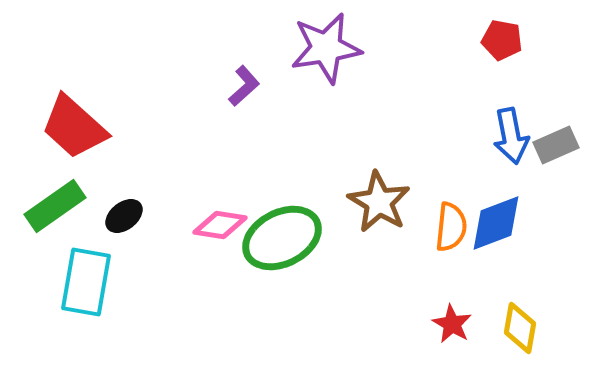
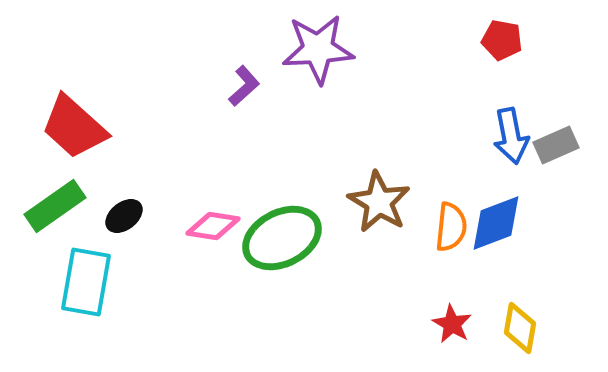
purple star: moved 8 px left, 1 px down; rotated 6 degrees clockwise
pink diamond: moved 7 px left, 1 px down
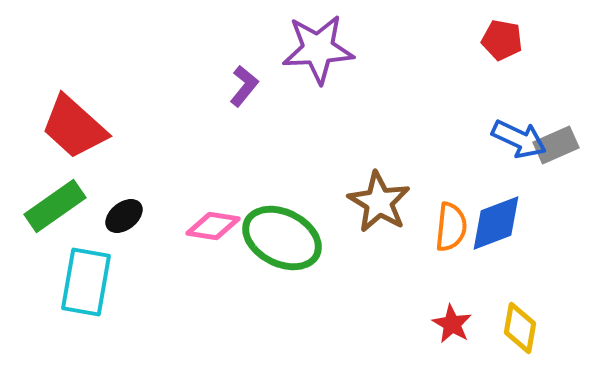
purple L-shape: rotated 9 degrees counterclockwise
blue arrow: moved 8 px right, 3 px down; rotated 54 degrees counterclockwise
green ellipse: rotated 54 degrees clockwise
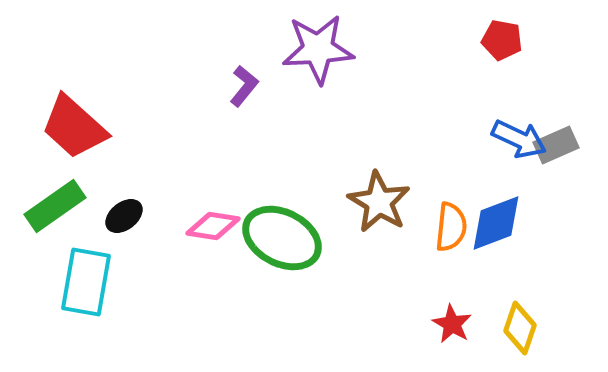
yellow diamond: rotated 9 degrees clockwise
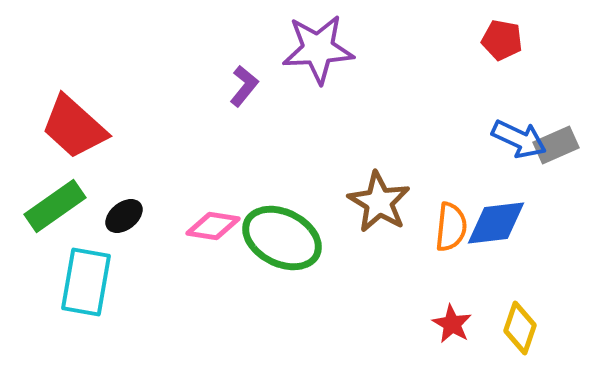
blue diamond: rotated 14 degrees clockwise
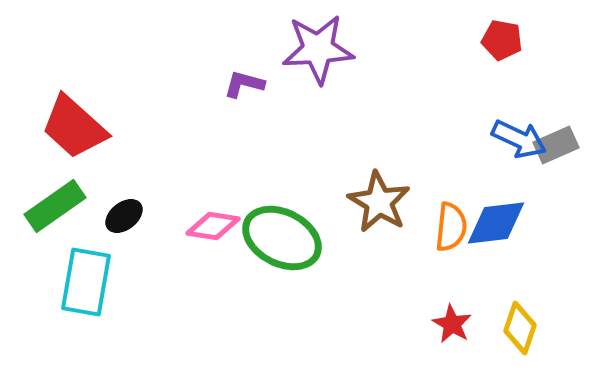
purple L-shape: moved 2 px up; rotated 114 degrees counterclockwise
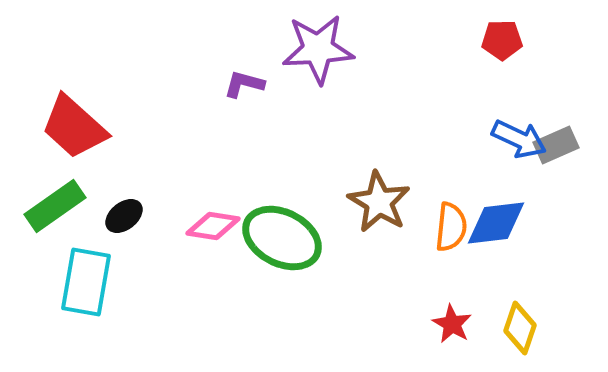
red pentagon: rotated 12 degrees counterclockwise
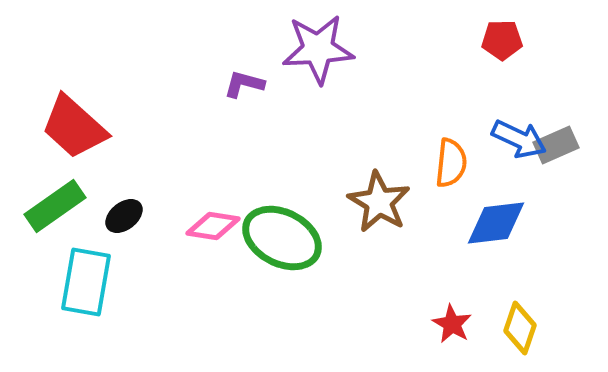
orange semicircle: moved 64 px up
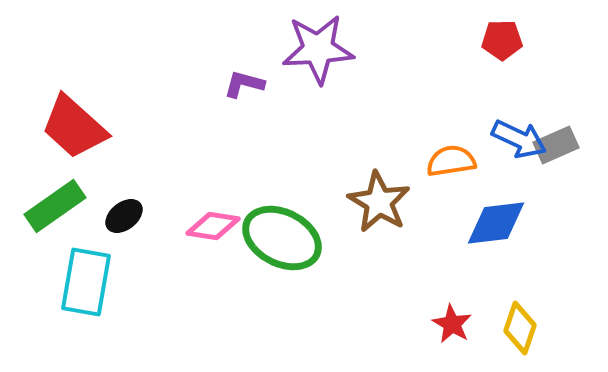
orange semicircle: moved 2 px up; rotated 105 degrees counterclockwise
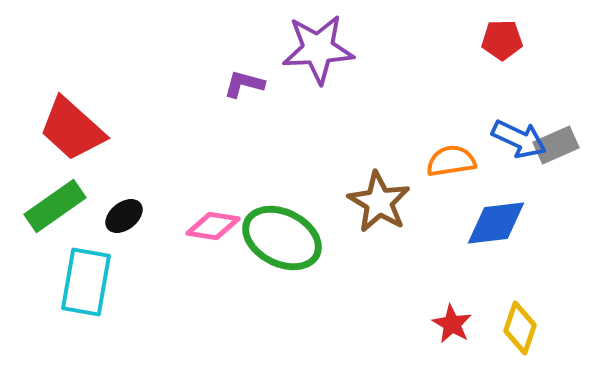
red trapezoid: moved 2 px left, 2 px down
